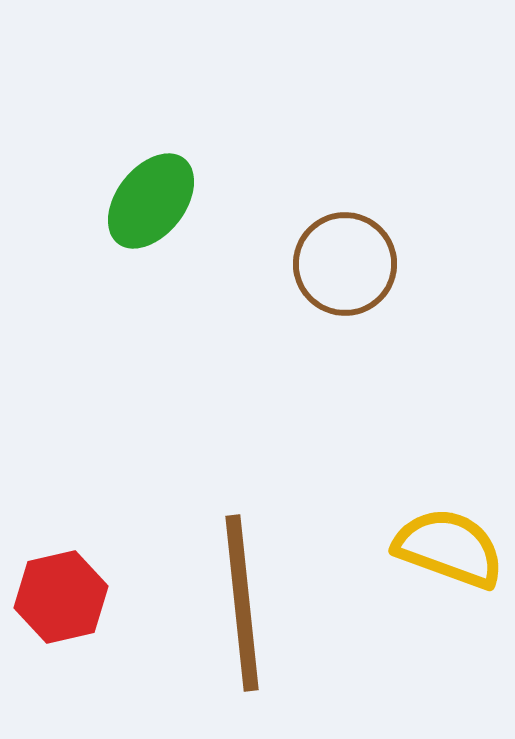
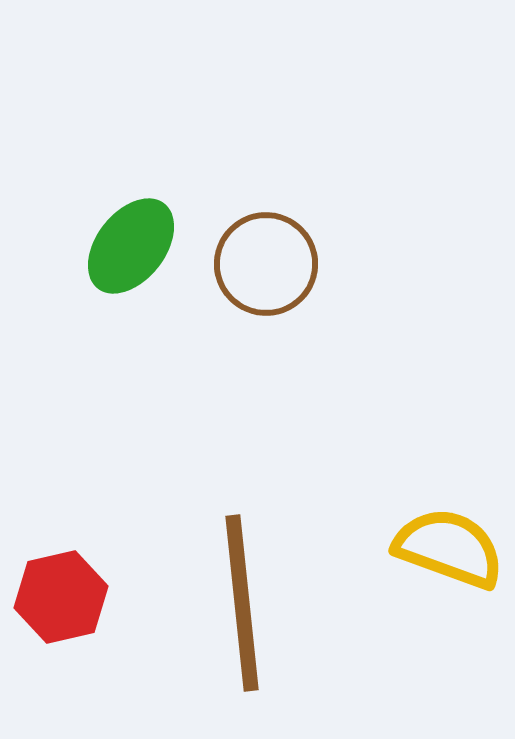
green ellipse: moved 20 px left, 45 px down
brown circle: moved 79 px left
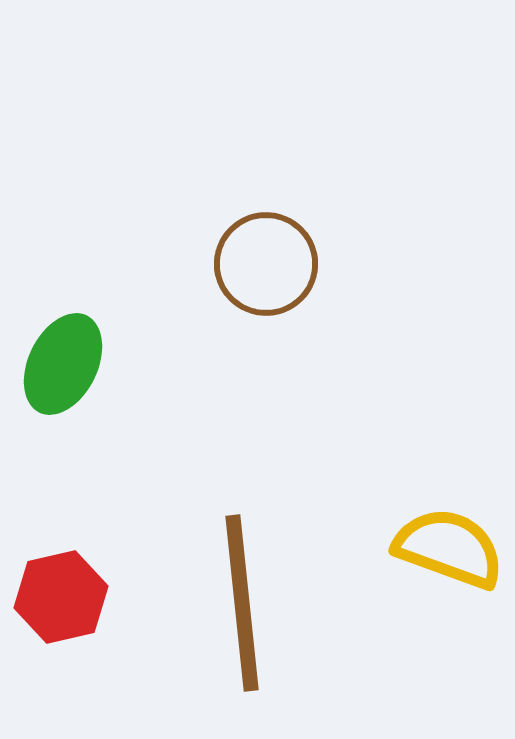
green ellipse: moved 68 px left, 118 px down; rotated 12 degrees counterclockwise
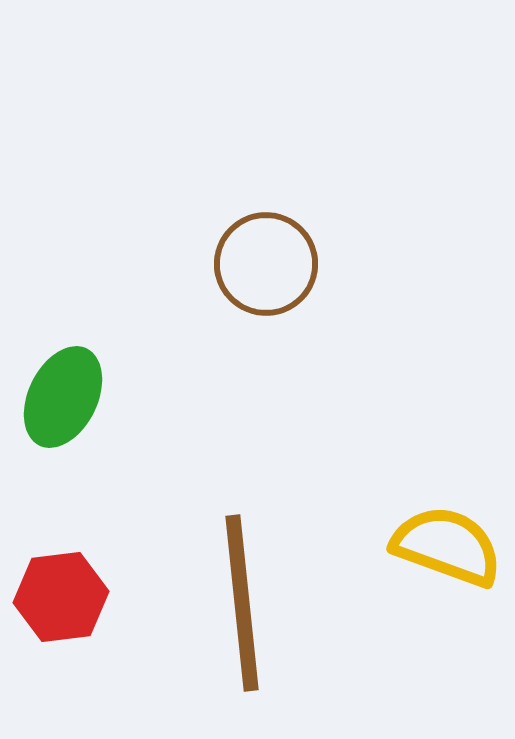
green ellipse: moved 33 px down
yellow semicircle: moved 2 px left, 2 px up
red hexagon: rotated 6 degrees clockwise
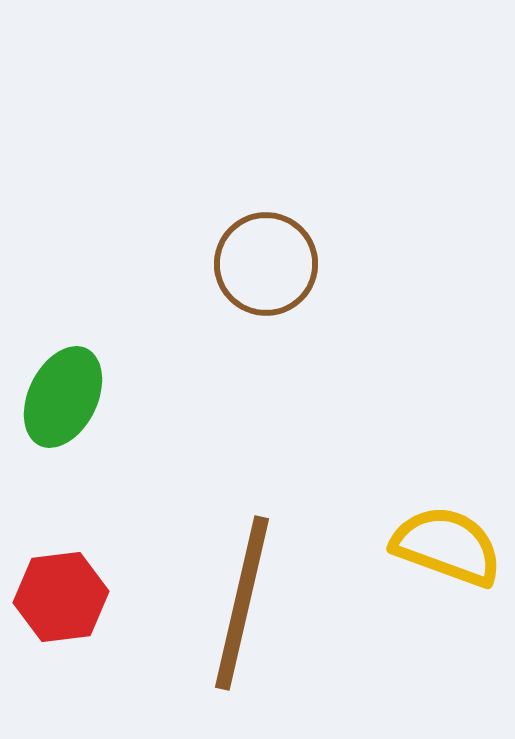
brown line: rotated 19 degrees clockwise
